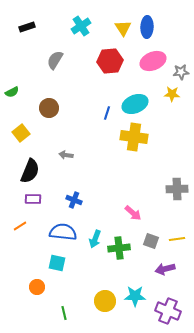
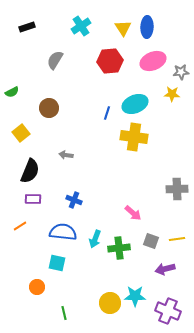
yellow circle: moved 5 px right, 2 px down
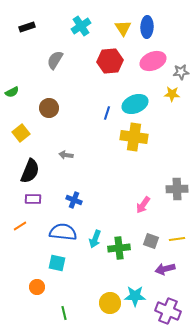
pink arrow: moved 10 px right, 8 px up; rotated 84 degrees clockwise
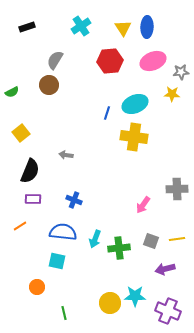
brown circle: moved 23 px up
cyan square: moved 2 px up
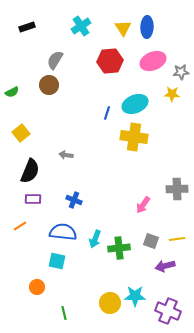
purple arrow: moved 3 px up
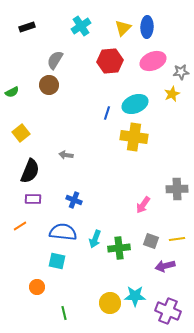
yellow triangle: rotated 18 degrees clockwise
yellow star: rotated 28 degrees counterclockwise
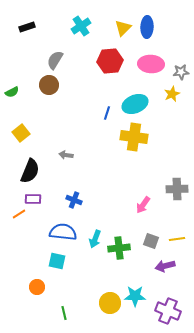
pink ellipse: moved 2 px left, 3 px down; rotated 25 degrees clockwise
orange line: moved 1 px left, 12 px up
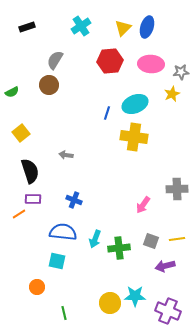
blue ellipse: rotated 15 degrees clockwise
black semicircle: rotated 40 degrees counterclockwise
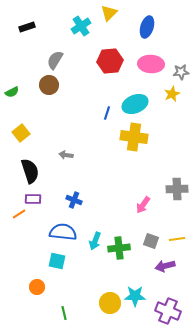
yellow triangle: moved 14 px left, 15 px up
cyan arrow: moved 2 px down
